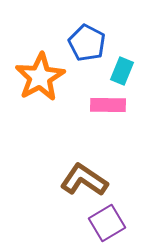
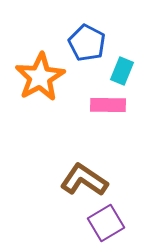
purple square: moved 1 px left
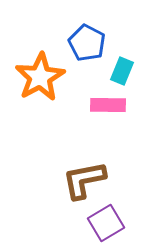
brown L-shape: rotated 45 degrees counterclockwise
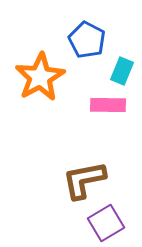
blue pentagon: moved 3 px up
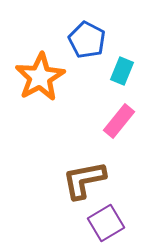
pink rectangle: moved 11 px right, 16 px down; rotated 52 degrees counterclockwise
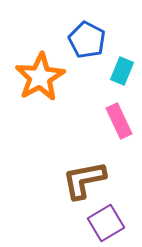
pink rectangle: rotated 64 degrees counterclockwise
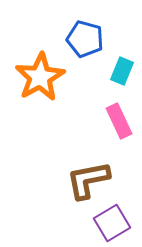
blue pentagon: moved 2 px left, 1 px up; rotated 12 degrees counterclockwise
brown L-shape: moved 4 px right
purple square: moved 6 px right
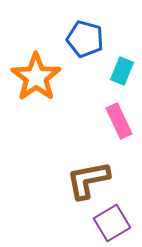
orange star: moved 4 px left; rotated 6 degrees counterclockwise
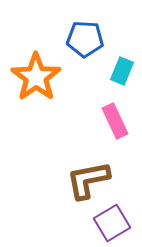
blue pentagon: rotated 12 degrees counterclockwise
pink rectangle: moved 4 px left
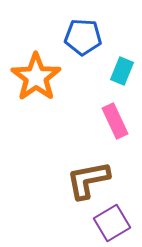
blue pentagon: moved 2 px left, 2 px up
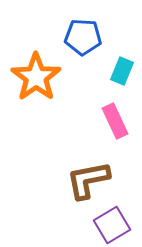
purple square: moved 2 px down
